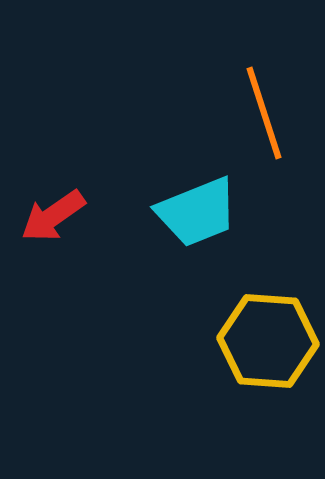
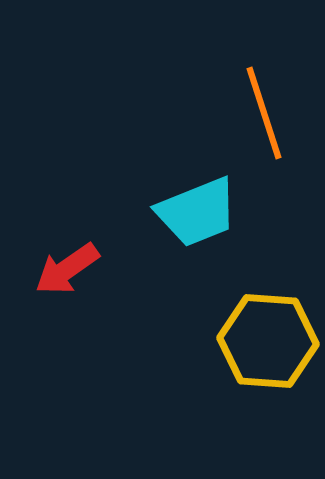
red arrow: moved 14 px right, 53 px down
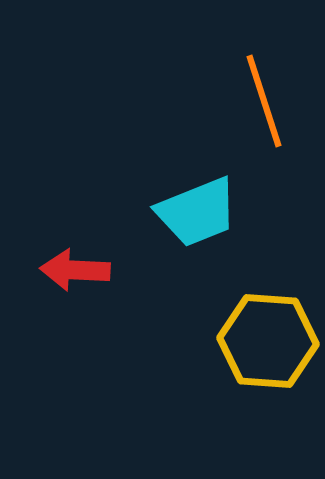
orange line: moved 12 px up
red arrow: moved 8 px right, 1 px down; rotated 38 degrees clockwise
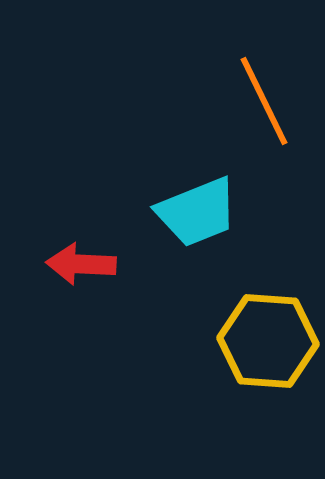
orange line: rotated 8 degrees counterclockwise
red arrow: moved 6 px right, 6 px up
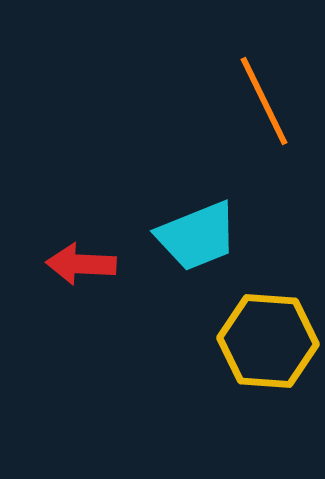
cyan trapezoid: moved 24 px down
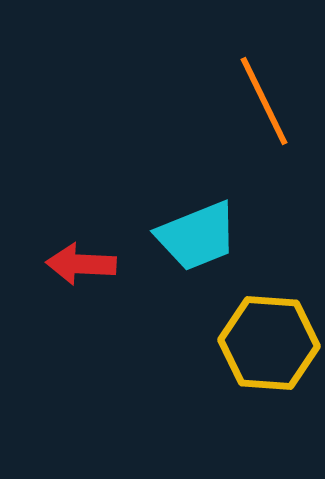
yellow hexagon: moved 1 px right, 2 px down
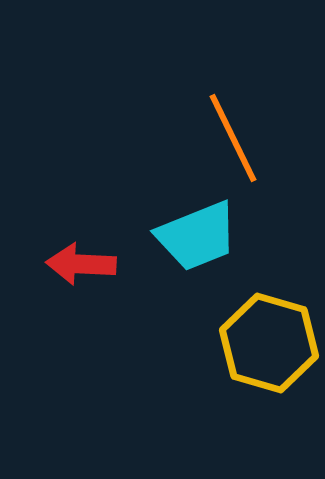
orange line: moved 31 px left, 37 px down
yellow hexagon: rotated 12 degrees clockwise
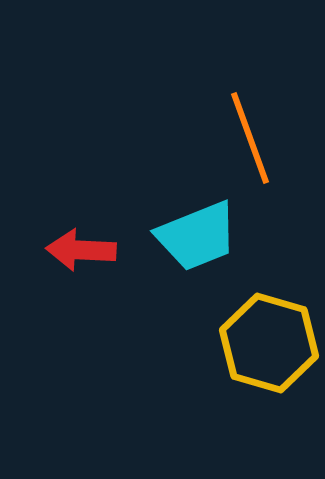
orange line: moved 17 px right; rotated 6 degrees clockwise
red arrow: moved 14 px up
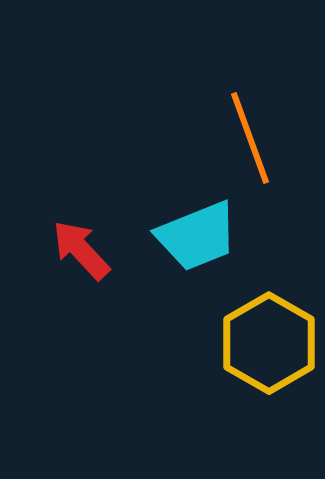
red arrow: rotated 44 degrees clockwise
yellow hexagon: rotated 14 degrees clockwise
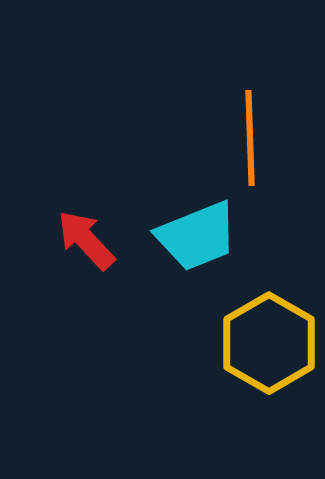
orange line: rotated 18 degrees clockwise
red arrow: moved 5 px right, 10 px up
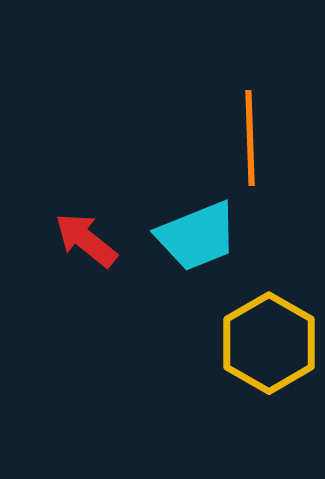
red arrow: rotated 8 degrees counterclockwise
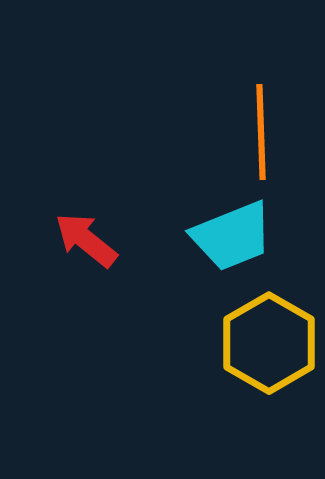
orange line: moved 11 px right, 6 px up
cyan trapezoid: moved 35 px right
